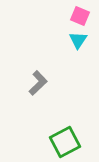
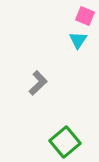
pink square: moved 5 px right
green square: rotated 12 degrees counterclockwise
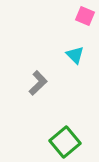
cyan triangle: moved 3 px left, 15 px down; rotated 18 degrees counterclockwise
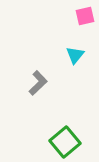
pink square: rotated 36 degrees counterclockwise
cyan triangle: rotated 24 degrees clockwise
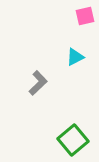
cyan triangle: moved 2 px down; rotated 24 degrees clockwise
green square: moved 8 px right, 2 px up
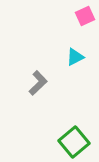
pink square: rotated 12 degrees counterclockwise
green square: moved 1 px right, 2 px down
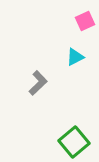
pink square: moved 5 px down
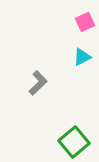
pink square: moved 1 px down
cyan triangle: moved 7 px right
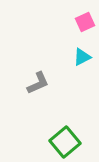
gray L-shape: rotated 20 degrees clockwise
green square: moved 9 px left
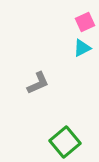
cyan triangle: moved 9 px up
